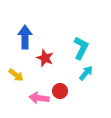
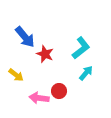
blue arrow: rotated 140 degrees clockwise
cyan L-shape: rotated 25 degrees clockwise
red star: moved 4 px up
red circle: moved 1 px left
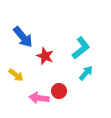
blue arrow: moved 2 px left
red star: moved 2 px down
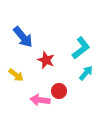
red star: moved 1 px right, 4 px down
pink arrow: moved 1 px right, 2 px down
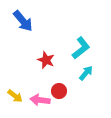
blue arrow: moved 16 px up
yellow arrow: moved 1 px left, 21 px down
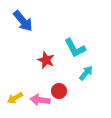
cyan L-shape: moved 6 px left; rotated 100 degrees clockwise
yellow arrow: moved 2 px down; rotated 112 degrees clockwise
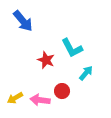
cyan L-shape: moved 3 px left
red circle: moved 3 px right
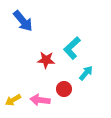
cyan L-shape: rotated 75 degrees clockwise
red star: rotated 18 degrees counterclockwise
red circle: moved 2 px right, 2 px up
yellow arrow: moved 2 px left, 2 px down
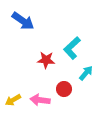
blue arrow: rotated 15 degrees counterclockwise
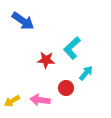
red circle: moved 2 px right, 1 px up
yellow arrow: moved 1 px left, 1 px down
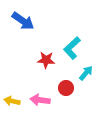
yellow arrow: rotated 42 degrees clockwise
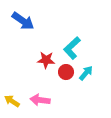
red circle: moved 16 px up
yellow arrow: rotated 21 degrees clockwise
